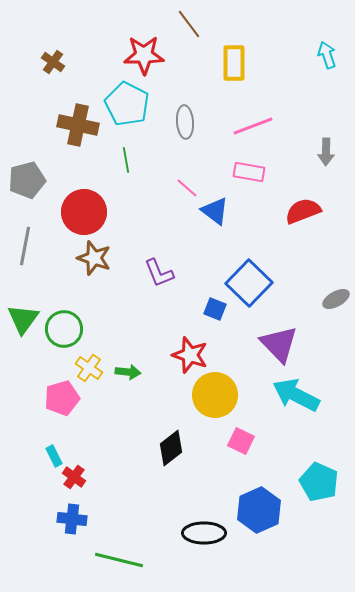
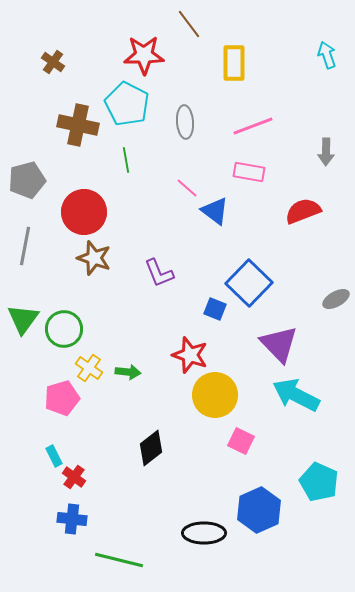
black diamond at (171, 448): moved 20 px left
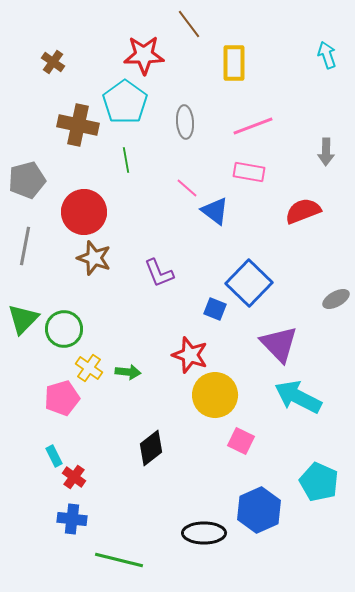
cyan pentagon at (127, 104): moved 2 px left, 2 px up; rotated 9 degrees clockwise
green triangle at (23, 319): rotated 8 degrees clockwise
cyan arrow at (296, 395): moved 2 px right, 2 px down
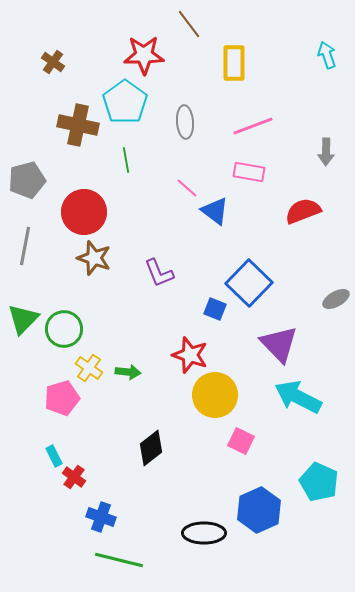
blue cross at (72, 519): moved 29 px right, 2 px up; rotated 12 degrees clockwise
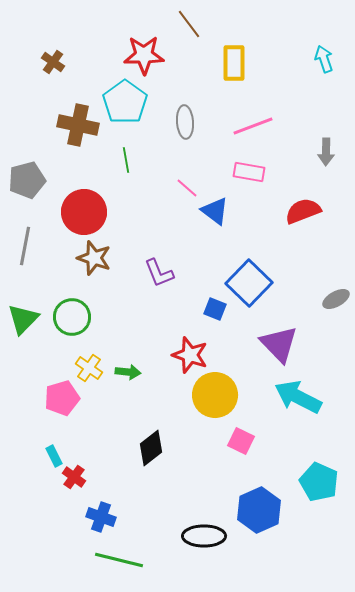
cyan arrow at (327, 55): moved 3 px left, 4 px down
green circle at (64, 329): moved 8 px right, 12 px up
black ellipse at (204, 533): moved 3 px down
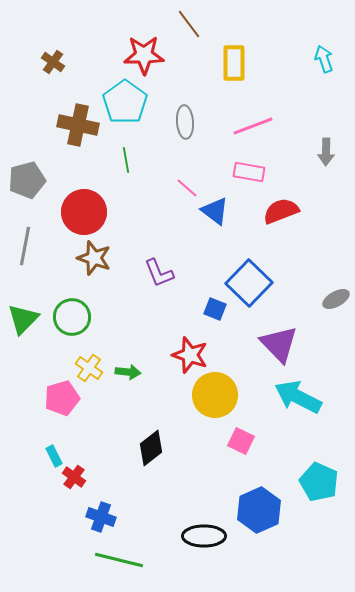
red semicircle at (303, 211): moved 22 px left
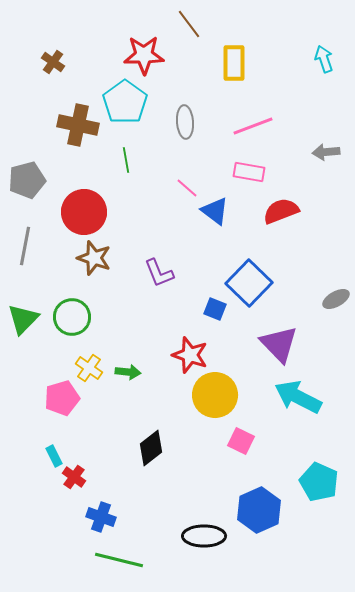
gray arrow at (326, 152): rotated 84 degrees clockwise
